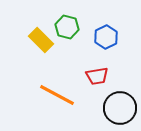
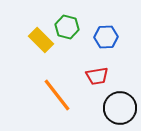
blue hexagon: rotated 25 degrees clockwise
orange line: rotated 24 degrees clockwise
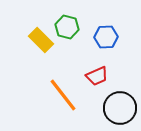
red trapezoid: rotated 15 degrees counterclockwise
orange line: moved 6 px right
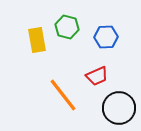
yellow rectangle: moved 4 px left; rotated 35 degrees clockwise
black circle: moved 1 px left
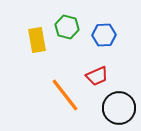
blue hexagon: moved 2 px left, 2 px up
orange line: moved 2 px right
